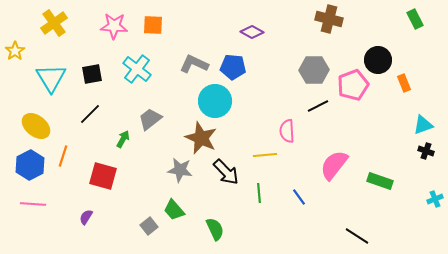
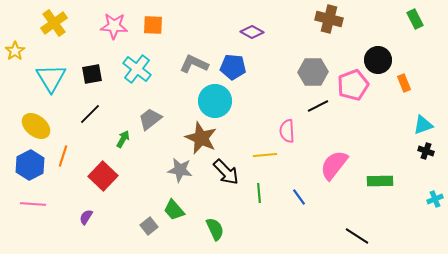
gray hexagon at (314, 70): moved 1 px left, 2 px down
red square at (103, 176): rotated 28 degrees clockwise
green rectangle at (380, 181): rotated 20 degrees counterclockwise
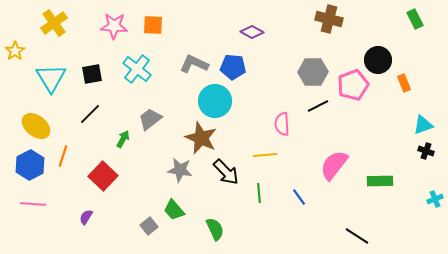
pink semicircle at (287, 131): moved 5 px left, 7 px up
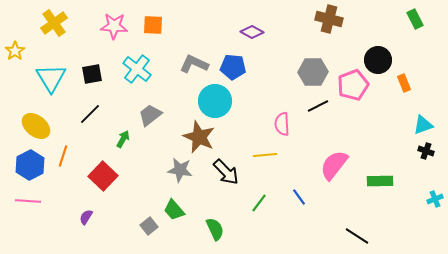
gray trapezoid at (150, 119): moved 4 px up
brown star at (201, 138): moved 2 px left, 1 px up
green line at (259, 193): moved 10 px down; rotated 42 degrees clockwise
pink line at (33, 204): moved 5 px left, 3 px up
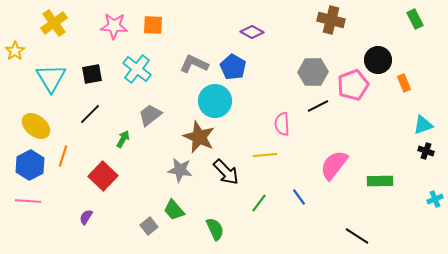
brown cross at (329, 19): moved 2 px right, 1 px down
blue pentagon at (233, 67): rotated 25 degrees clockwise
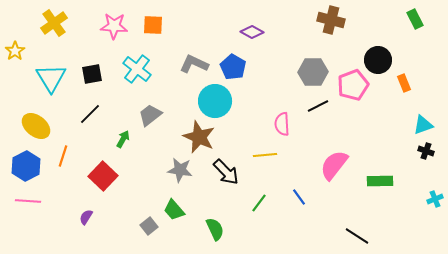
blue hexagon at (30, 165): moved 4 px left, 1 px down
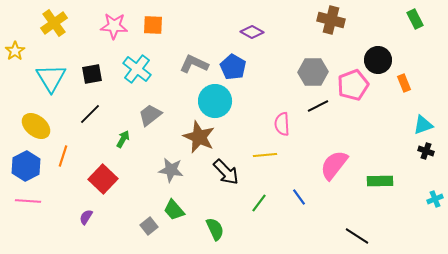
gray star at (180, 170): moved 9 px left
red square at (103, 176): moved 3 px down
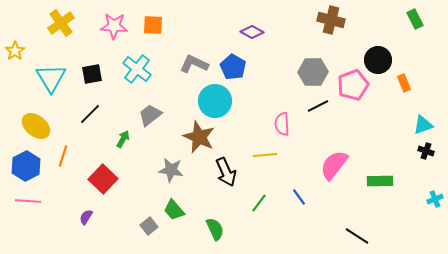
yellow cross at (54, 23): moved 7 px right
black arrow at (226, 172): rotated 20 degrees clockwise
